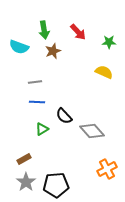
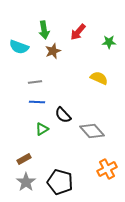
red arrow: rotated 84 degrees clockwise
yellow semicircle: moved 5 px left, 6 px down
black semicircle: moved 1 px left, 1 px up
black pentagon: moved 4 px right, 3 px up; rotated 20 degrees clockwise
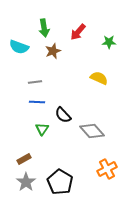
green arrow: moved 2 px up
green triangle: rotated 24 degrees counterclockwise
black pentagon: rotated 15 degrees clockwise
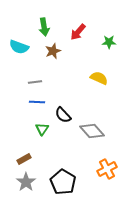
green arrow: moved 1 px up
black pentagon: moved 3 px right
